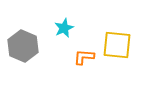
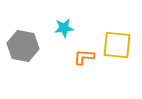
cyan star: rotated 18 degrees clockwise
gray hexagon: rotated 12 degrees counterclockwise
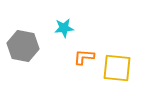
yellow square: moved 23 px down
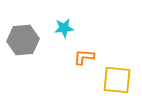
gray hexagon: moved 6 px up; rotated 16 degrees counterclockwise
yellow square: moved 12 px down
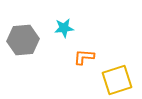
yellow square: rotated 24 degrees counterclockwise
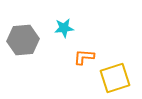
yellow square: moved 2 px left, 2 px up
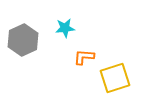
cyan star: moved 1 px right
gray hexagon: rotated 20 degrees counterclockwise
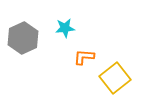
gray hexagon: moved 2 px up
yellow square: rotated 20 degrees counterclockwise
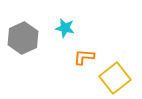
cyan star: rotated 18 degrees clockwise
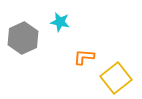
cyan star: moved 5 px left, 6 px up
yellow square: moved 1 px right
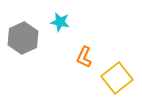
orange L-shape: rotated 70 degrees counterclockwise
yellow square: moved 1 px right
